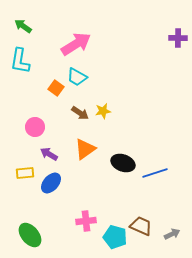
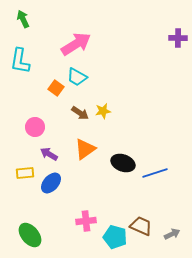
green arrow: moved 7 px up; rotated 30 degrees clockwise
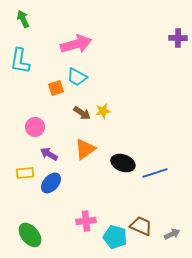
pink arrow: rotated 16 degrees clockwise
orange square: rotated 35 degrees clockwise
brown arrow: moved 2 px right
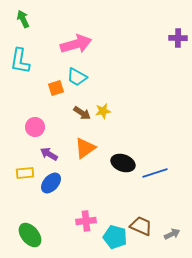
orange triangle: moved 1 px up
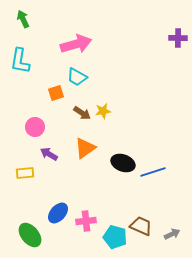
orange square: moved 5 px down
blue line: moved 2 px left, 1 px up
blue ellipse: moved 7 px right, 30 px down
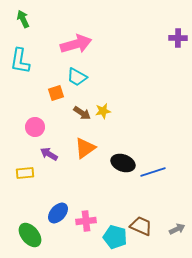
gray arrow: moved 5 px right, 5 px up
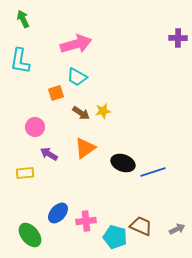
brown arrow: moved 1 px left
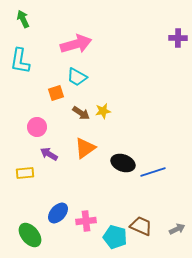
pink circle: moved 2 px right
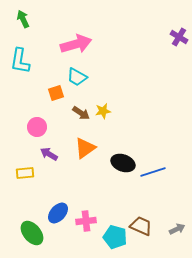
purple cross: moved 1 px right, 1 px up; rotated 30 degrees clockwise
green ellipse: moved 2 px right, 2 px up
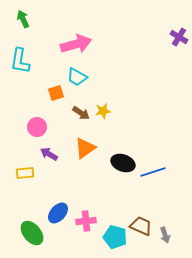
gray arrow: moved 12 px left, 6 px down; rotated 98 degrees clockwise
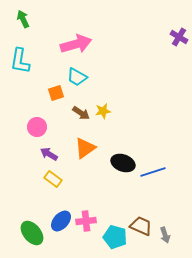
yellow rectangle: moved 28 px right, 6 px down; rotated 42 degrees clockwise
blue ellipse: moved 3 px right, 8 px down
